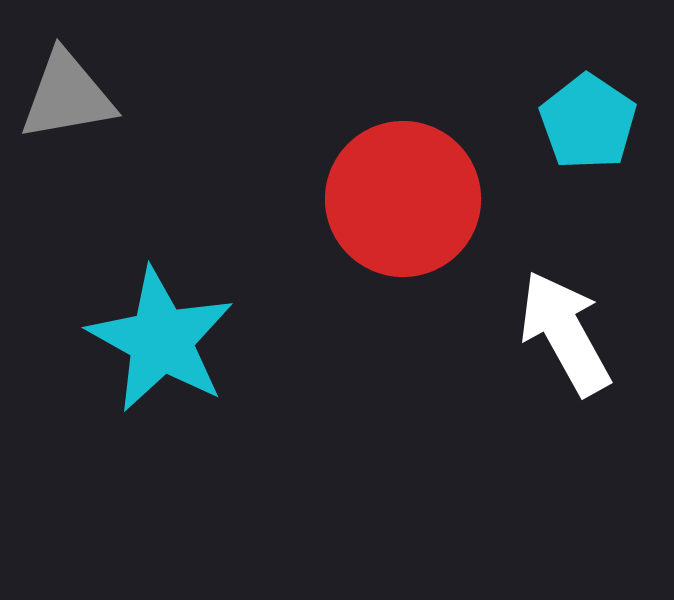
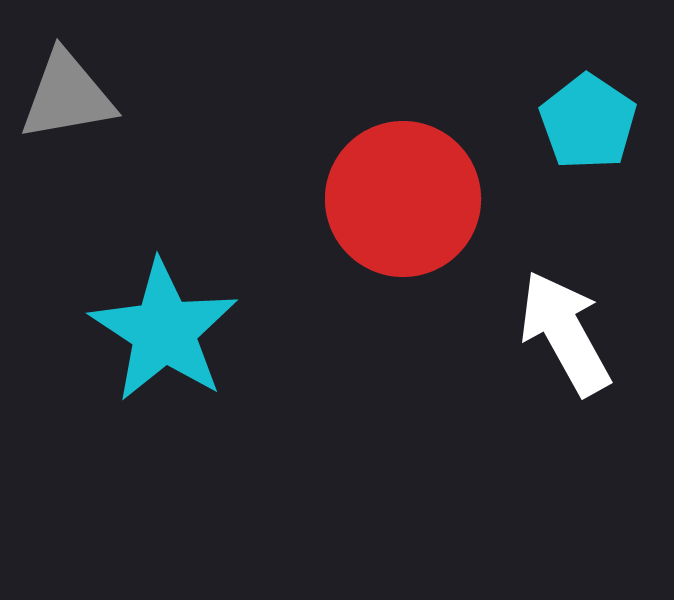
cyan star: moved 3 px right, 9 px up; rotated 4 degrees clockwise
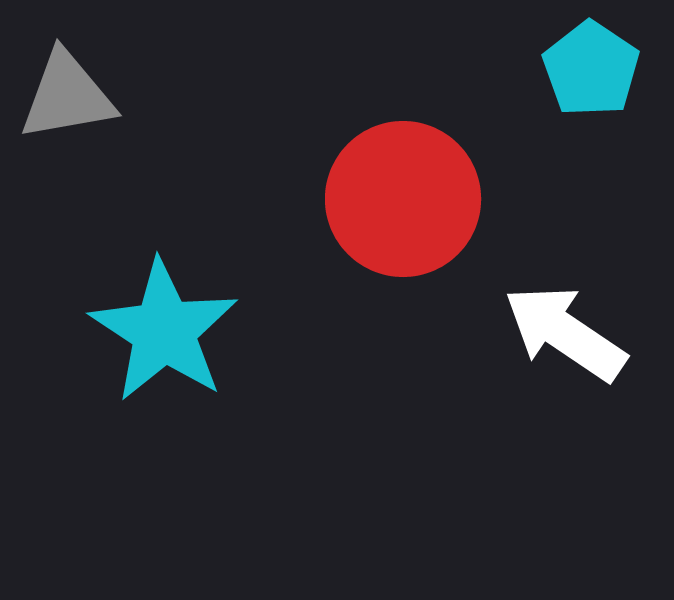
cyan pentagon: moved 3 px right, 53 px up
white arrow: rotated 27 degrees counterclockwise
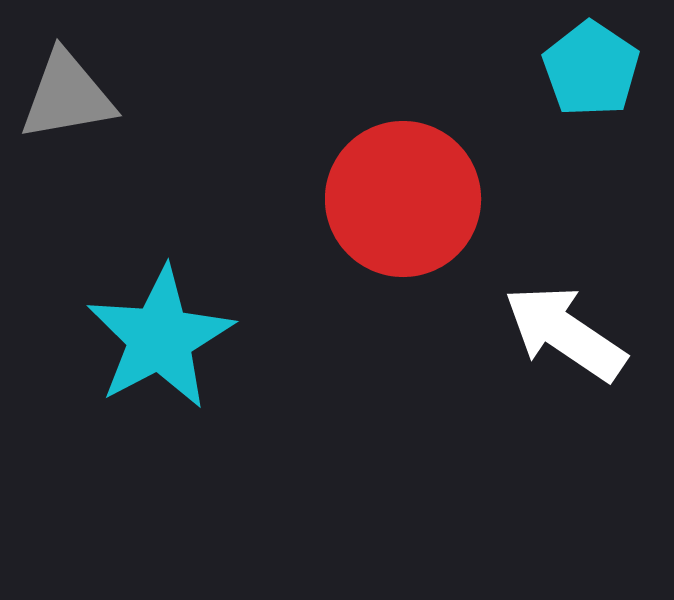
cyan star: moved 4 px left, 7 px down; rotated 11 degrees clockwise
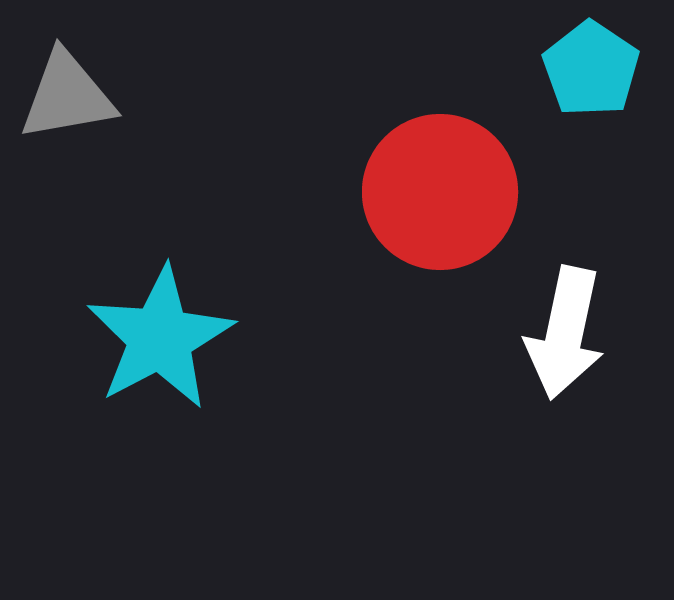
red circle: moved 37 px right, 7 px up
white arrow: rotated 112 degrees counterclockwise
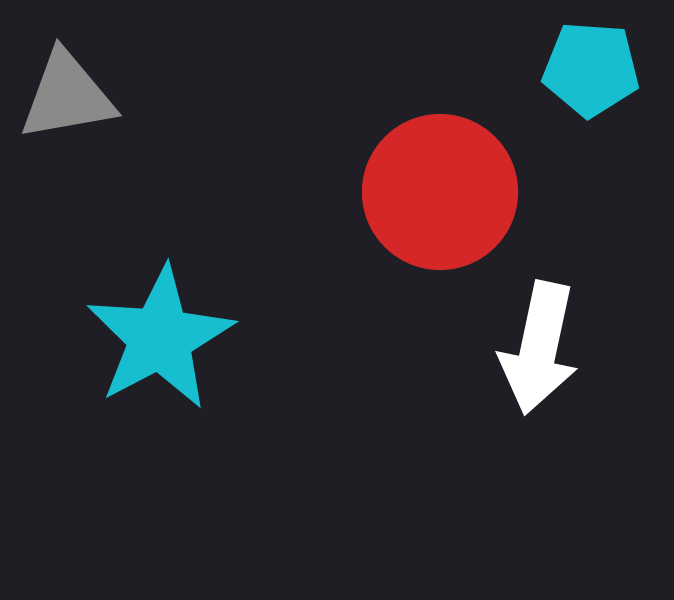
cyan pentagon: rotated 30 degrees counterclockwise
white arrow: moved 26 px left, 15 px down
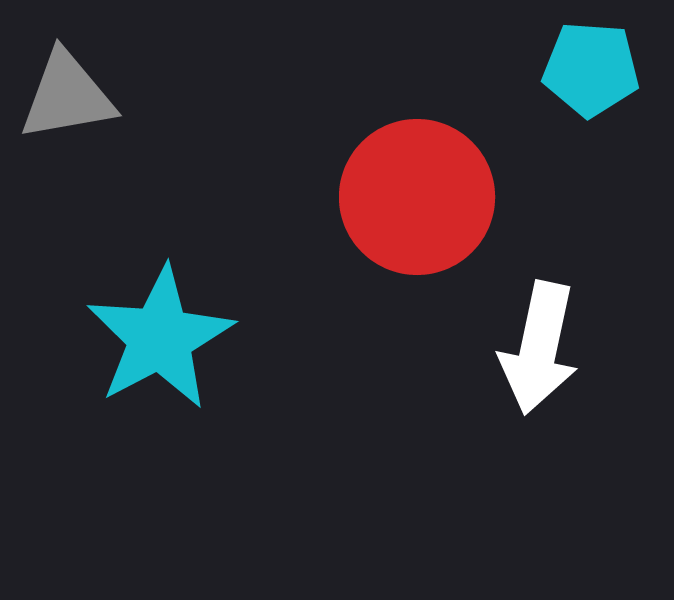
red circle: moved 23 px left, 5 px down
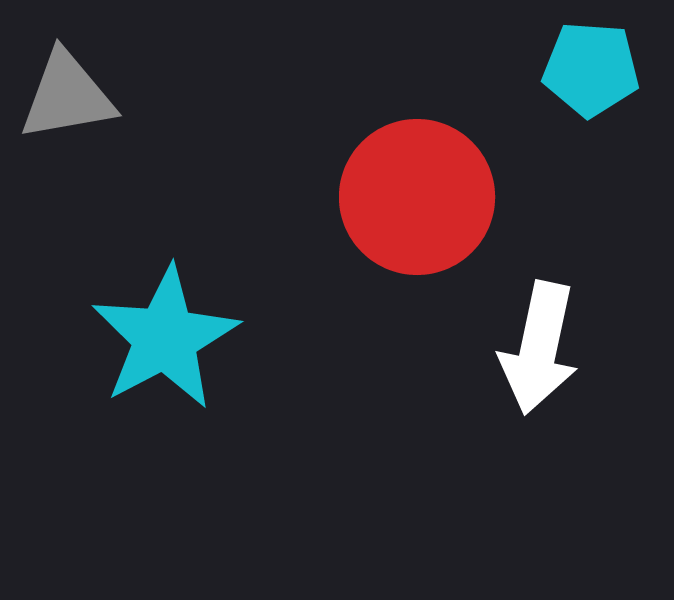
cyan star: moved 5 px right
